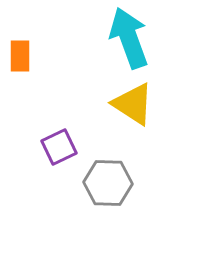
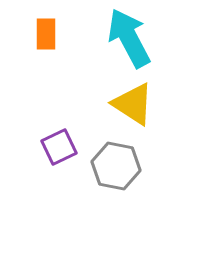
cyan arrow: rotated 8 degrees counterclockwise
orange rectangle: moved 26 px right, 22 px up
gray hexagon: moved 8 px right, 17 px up; rotated 9 degrees clockwise
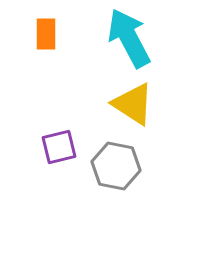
purple square: rotated 12 degrees clockwise
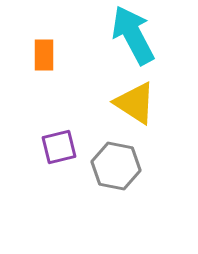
orange rectangle: moved 2 px left, 21 px down
cyan arrow: moved 4 px right, 3 px up
yellow triangle: moved 2 px right, 1 px up
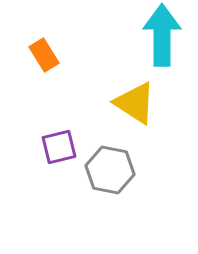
cyan arrow: moved 29 px right; rotated 28 degrees clockwise
orange rectangle: rotated 32 degrees counterclockwise
gray hexagon: moved 6 px left, 4 px down
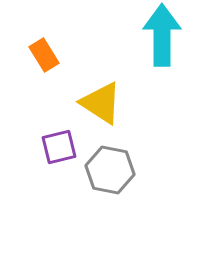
yellow triangle: moved 34 px left
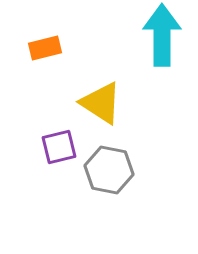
orange rectangle: moved 1 px right, 7 px up; rotated 72 degrees counterclockwise
gray hexagon: moved 1 px left
